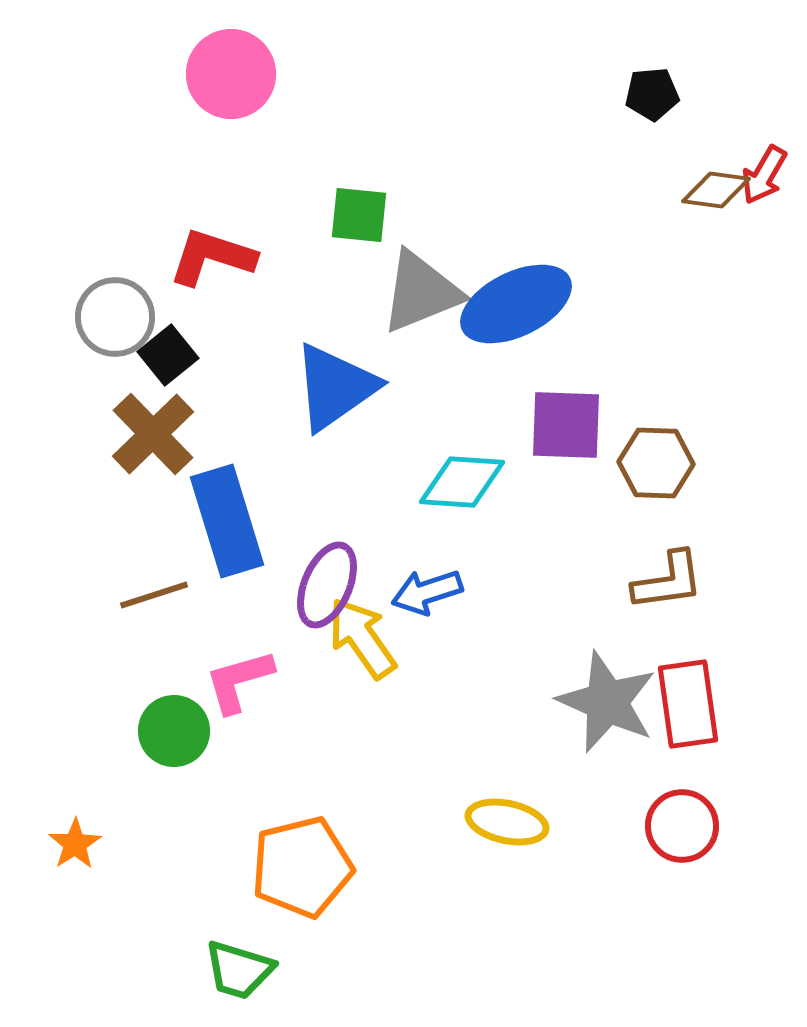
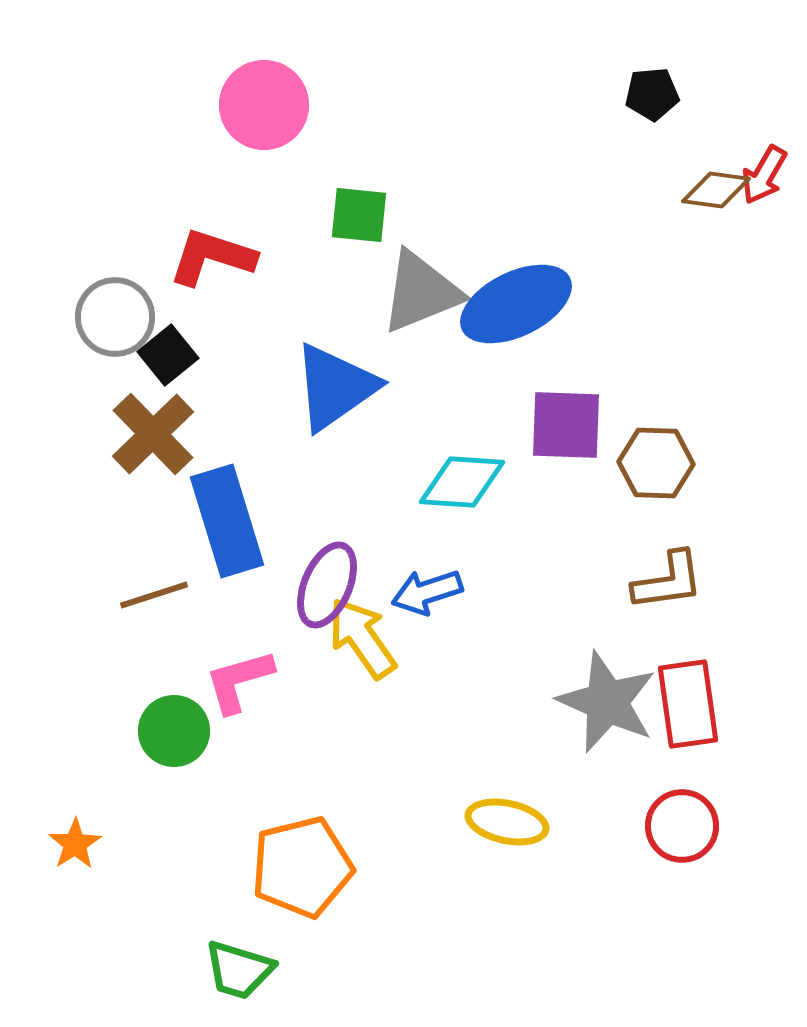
pink circle: moved 33 px right, 31 px down
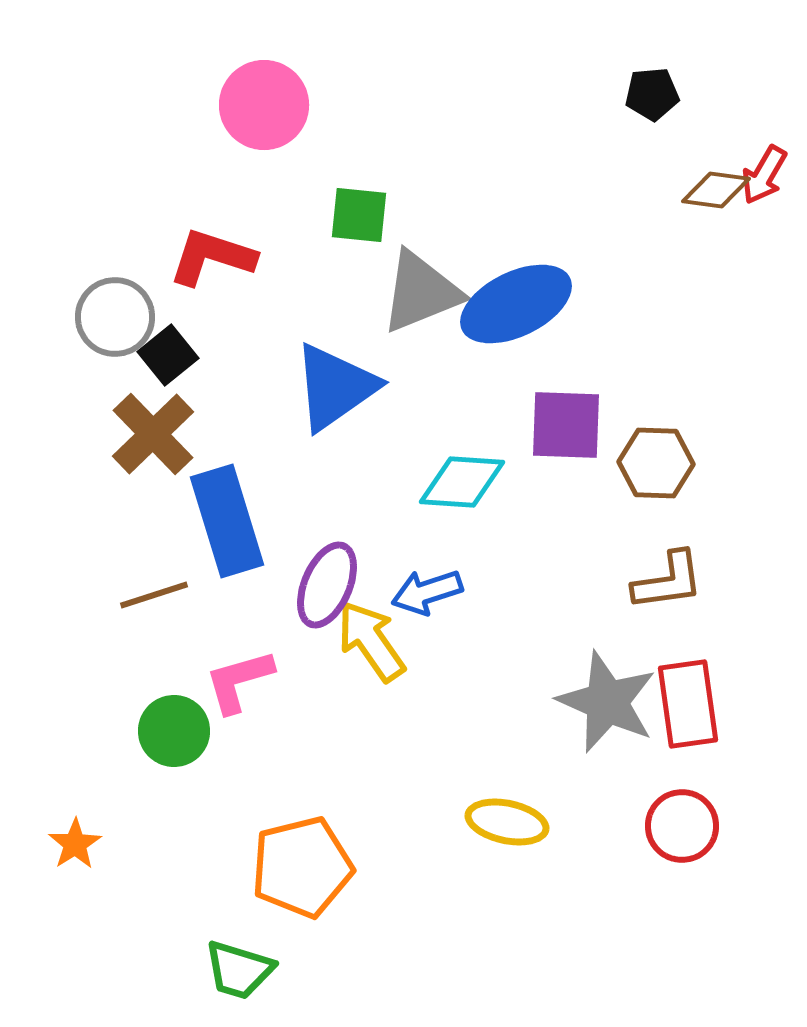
yellow arrow: moved 9 px right, 3 px down
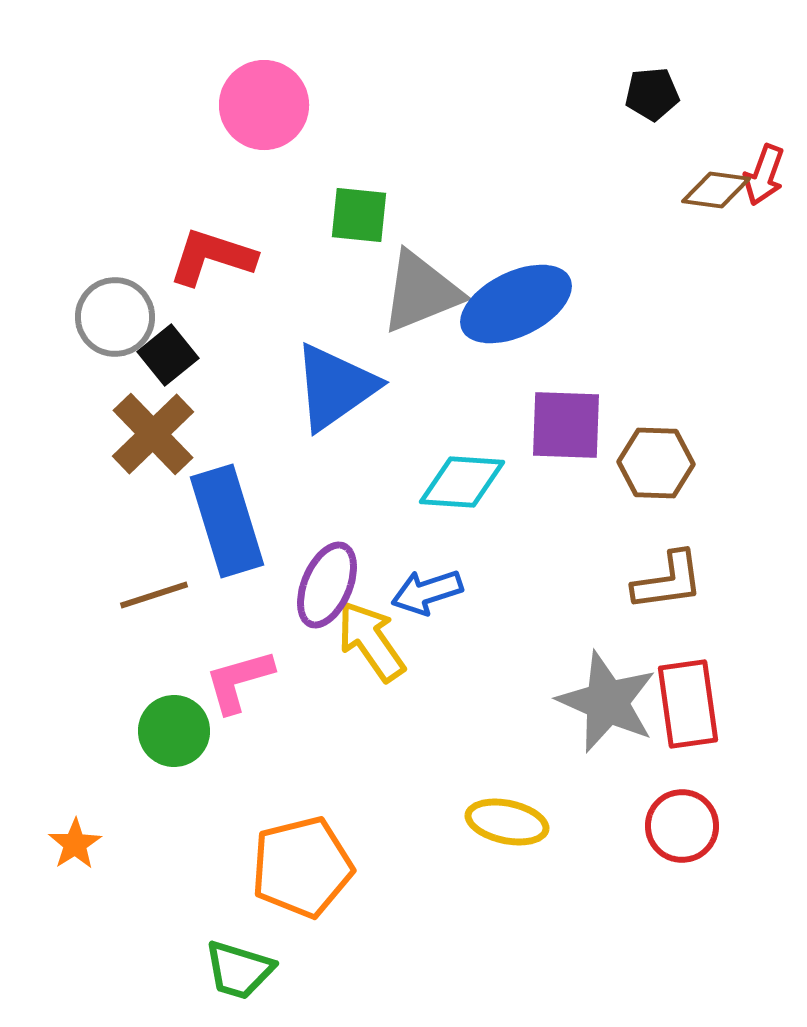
red arrow: rotated 10 degrees counterclockwise
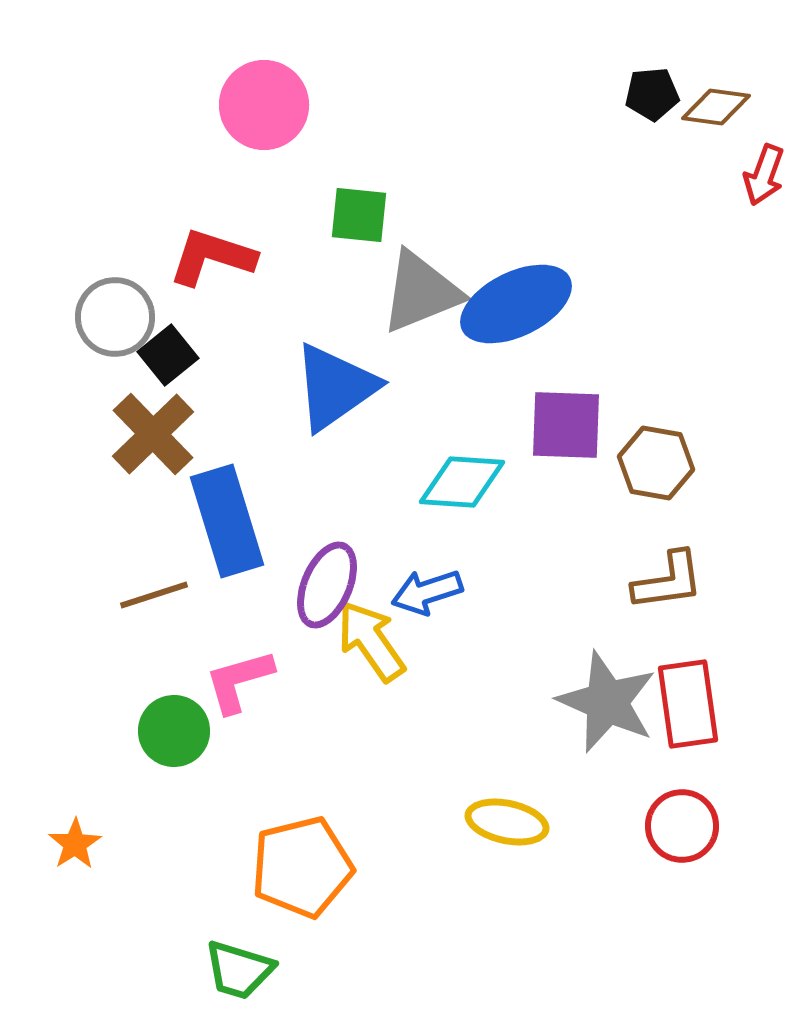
brown diamond: moved 83 px up
brown hexagon: rotated 8 degrees clockwise
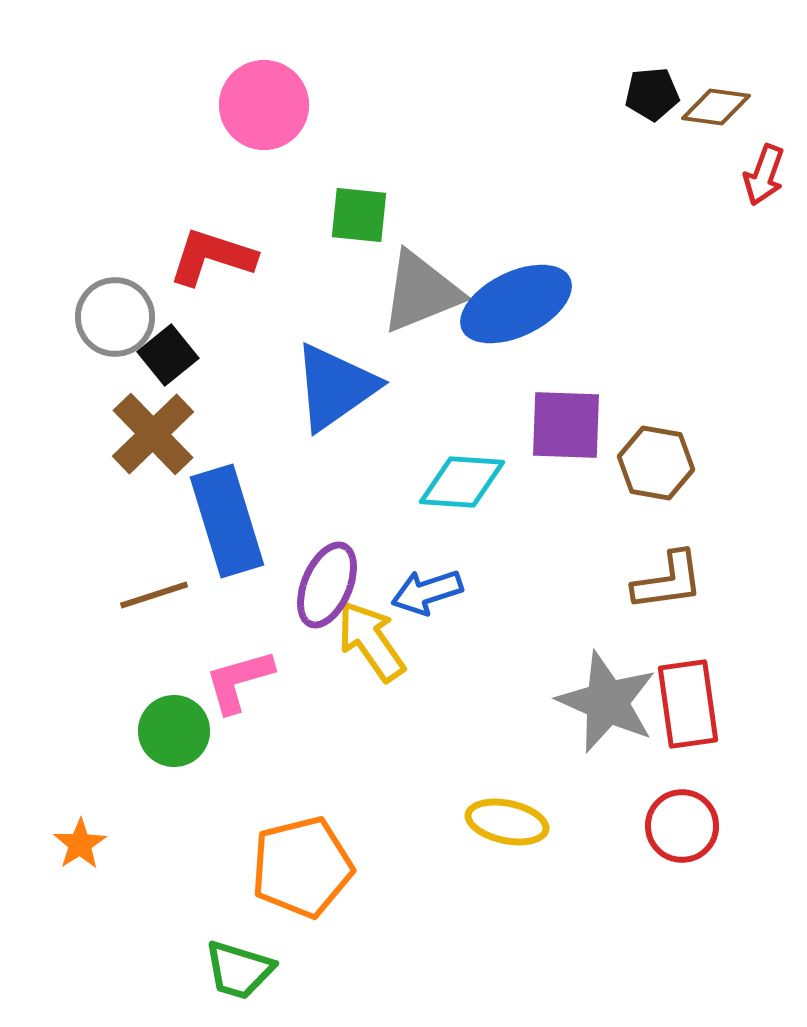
orange star: moved 5 px right
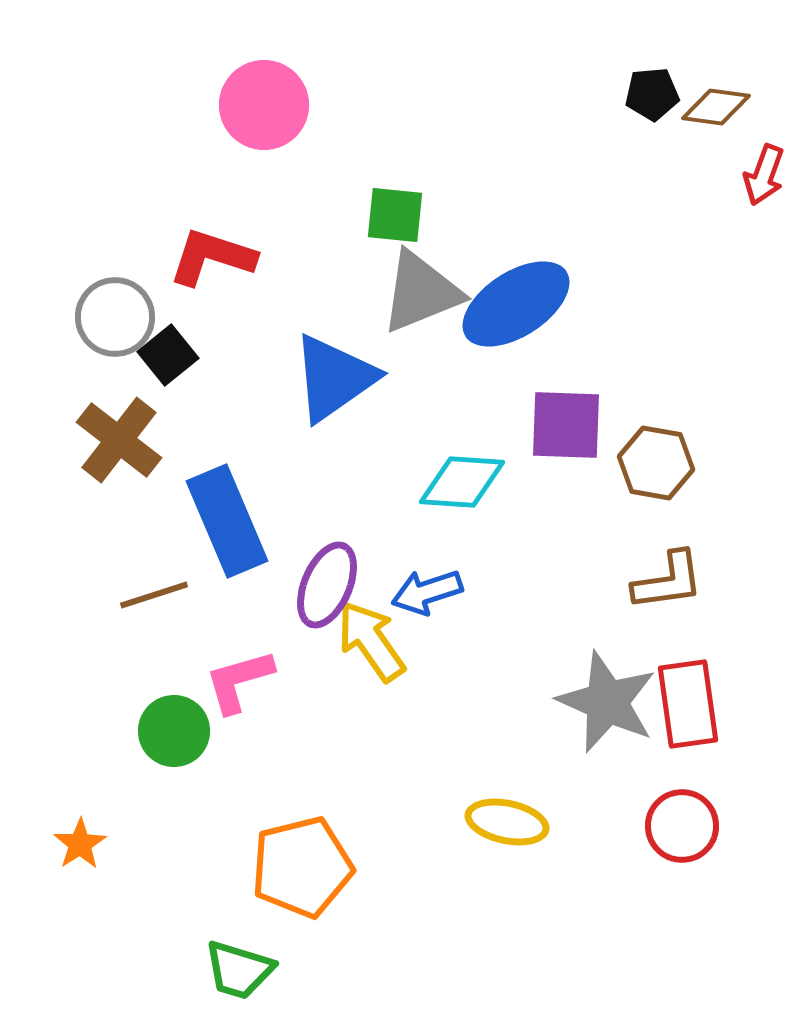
green square: moved 36 px right
blue ellipse: rotated 7 degrees counterclockwise
blue triangle: moved 1 px left, 9 px up
brown cross: moved 34 px left, 6 px down; rotated 8 degrees counterclockwise
blue rectangle: rotated 6 degrees counterclockwise
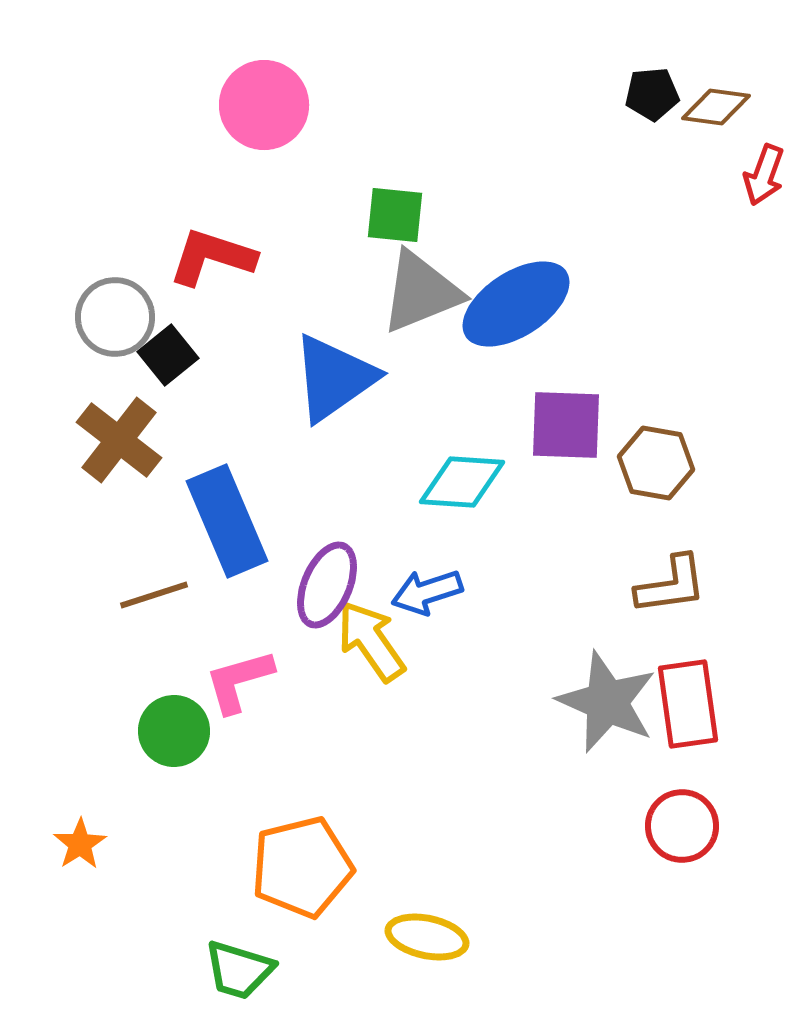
brown L-shape: moved 3 px right, 4 px down
yellow ellipse: moved 80 px left, 115 px down
